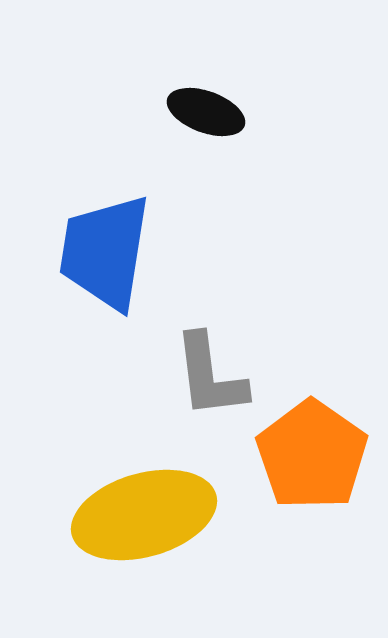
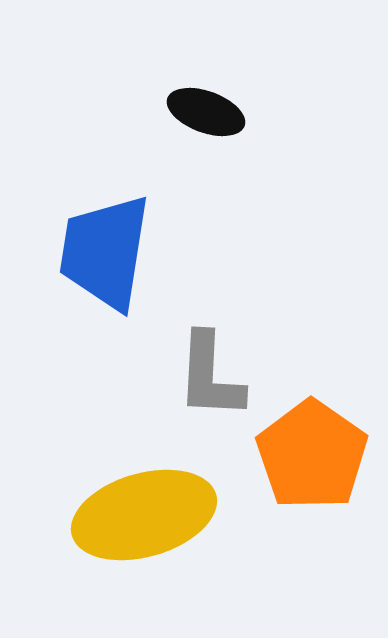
gray L-shape: rotated 10 degrees clockwise
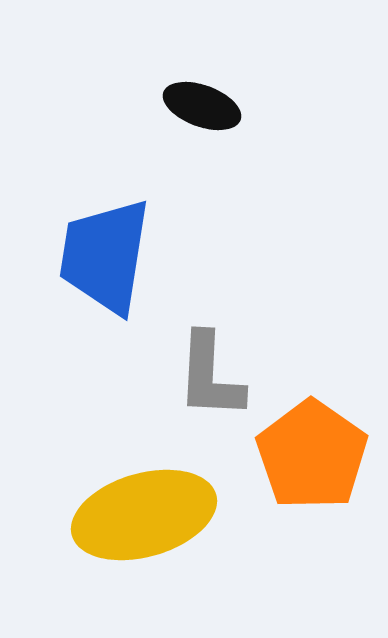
black ellipse: moved 4 px left, 6 px up
blue trapezoid: moved 4 px down
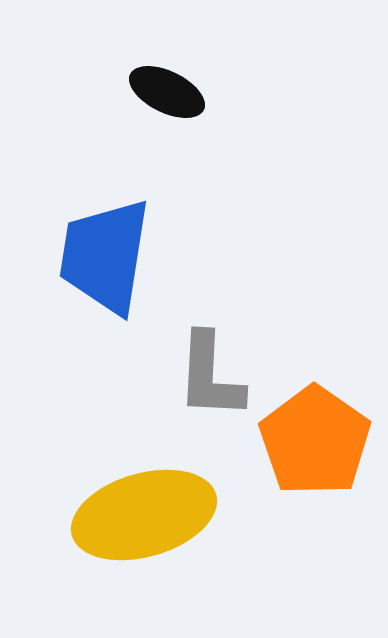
black ellipse: moved 35 px left, 14 px up; rotated 6 degrees clockwise
orange pentagon: moved 3 px right, 14 px up
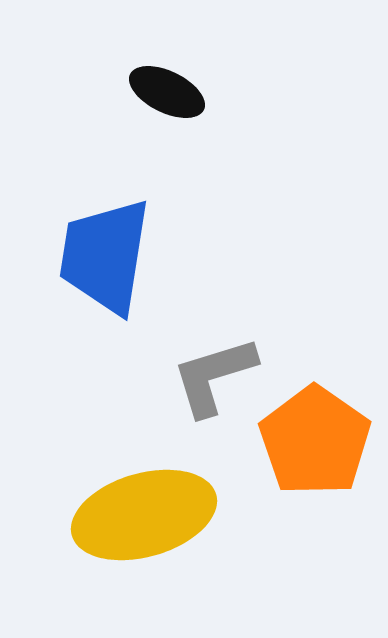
gray L-shape: moved 4 px right; rotated 70 degrees clockwise
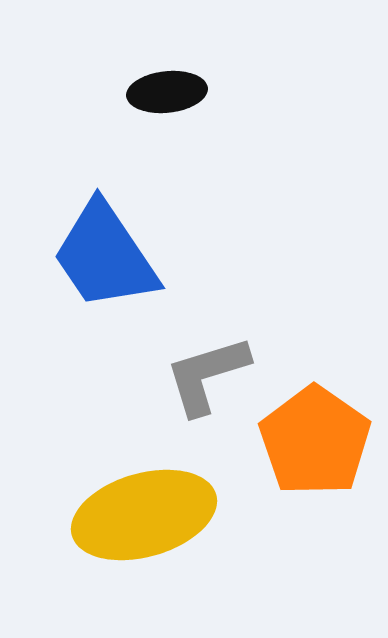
black ellipse: rotated 32 degrees counterclockwise
blue trapezoid: rotated 43 degrees counterclockwise
gray L-shape: moved 7 px left, 1 px up
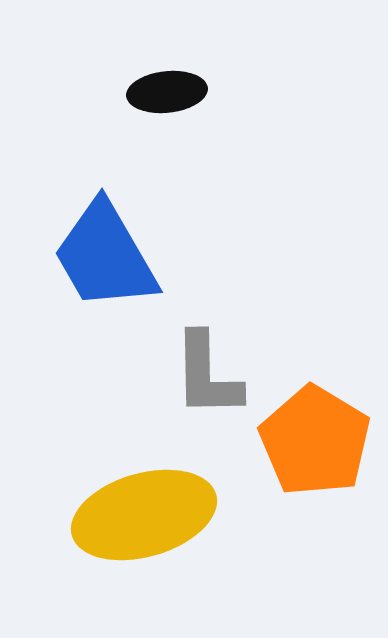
blue trapezoid: rotated 4 degrees clockwise
gray L-shape: rotated 74 degrees counterclockwise
orange pentagon: rotated 4 degrees counterclockwise
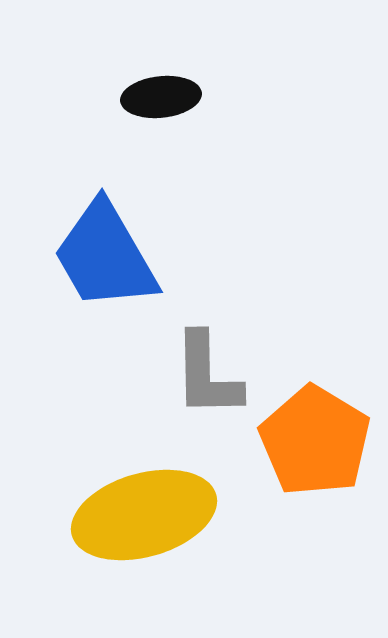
black ellipse: moved 6 px left, 5 px down
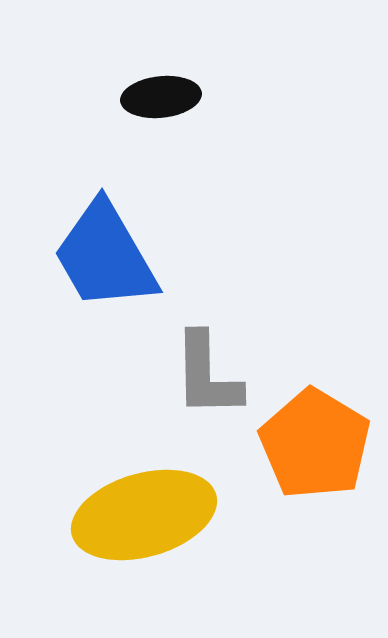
orange pentagon: moved 3 px down
